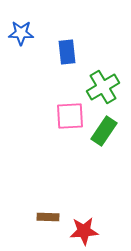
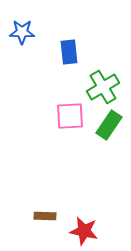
blue star: moved 1 px right, 1 px up
blue rectangle: moved 2 px right
green rectangle: moved 5 px right, 6 px up
brown rectangle: moved 3 px left, 1 px up
red star: rotated 16 degrees clockwise
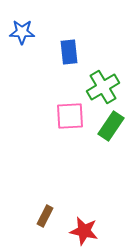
green rectangle: moved 2 px right, 1 px down
brown rectangle: rotated 65 degrees counterclockwise
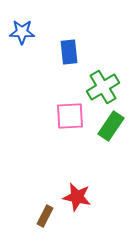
red star: moved 7 px left, 34 px up
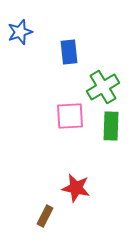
blue star: moved 2 px left; rotated 20 degrees counterclockwise
green rectangle: rotated 32 degrees counterclockwise
red star: moved 1 px left, 9 px up
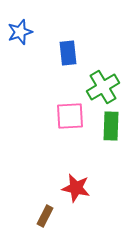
blue rectangle: moved 1 px left, 1 px down
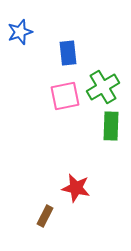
pink square: moved 5 px left, 20 px up; rotated 8 degrees counterclockwise
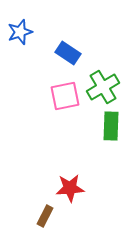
blue rectangle: rotated 50 degrees counterclockwise
red star: moved 6 px left; rotated 16 degrees counterclockwise
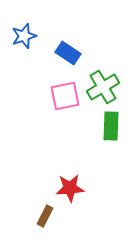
blue star: moved 4 px right, 4 px down
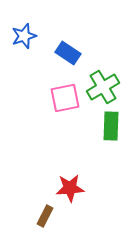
pink square: moved 2 px down
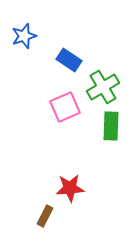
blue rectangle: moved 1 px right, 7 px down
pink square: moved 9 px down; rotated 12 degrees counterclockwise
